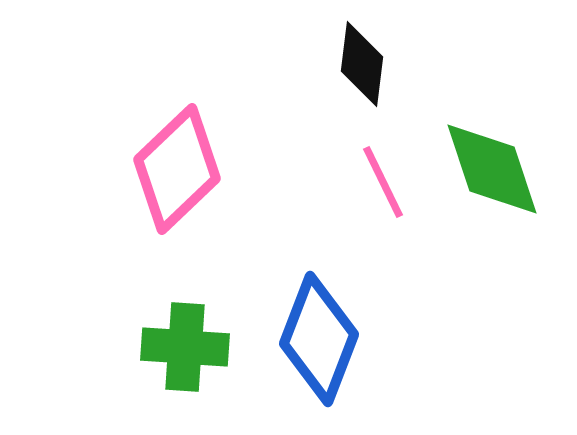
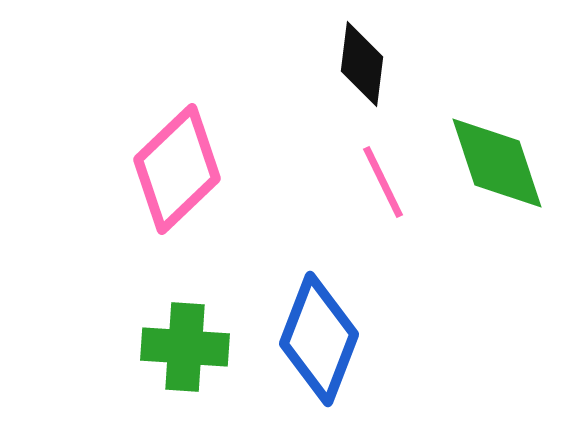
green diamond: moved 5 px right, 6 px up
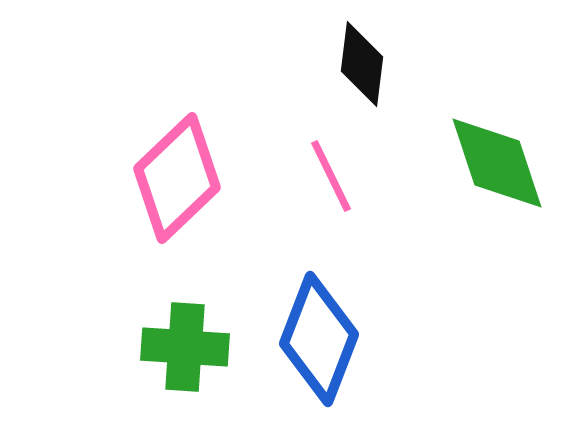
pink diamond: moved 9 px down
pink line: moved 52 px left, 6 px up
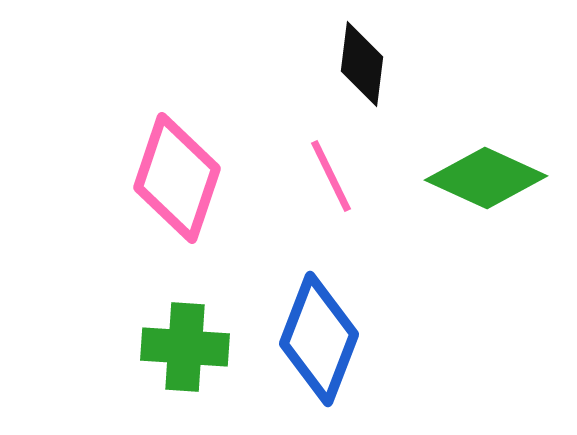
green diamond: moved 11 px left, 15 px down; rotated 47 degrees counterclockwise
pink diamond: rotated 28 degrees counterclockwise
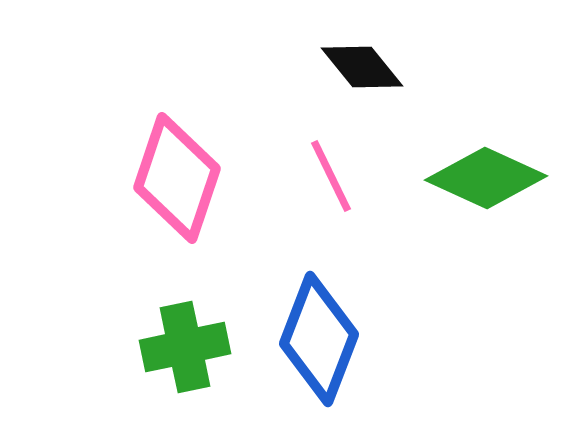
black diamond: moved 3 px down; rotated 46 degrees counterclockwise
green cross: rotated 16 degrees counterclockwise
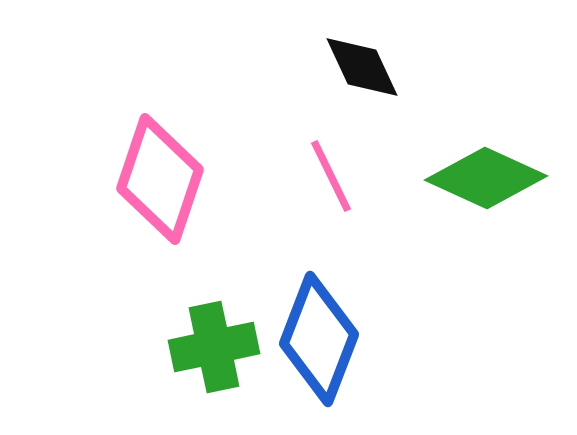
black diamond: rotated 14 degrees clockwise
pink diamond: moved 17 px left, 1 px down
green cross: moved 29 px right
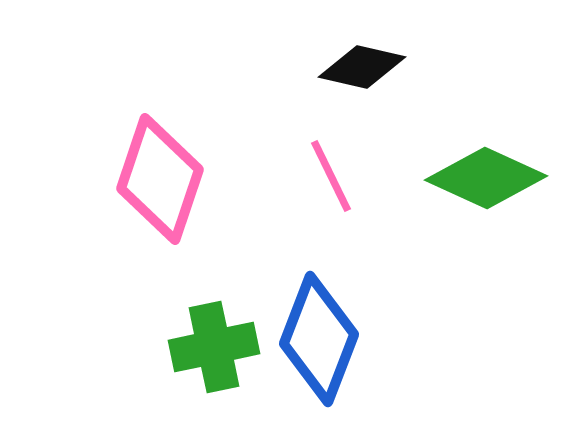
black diamond: rotated 52 degrees counterclockwise
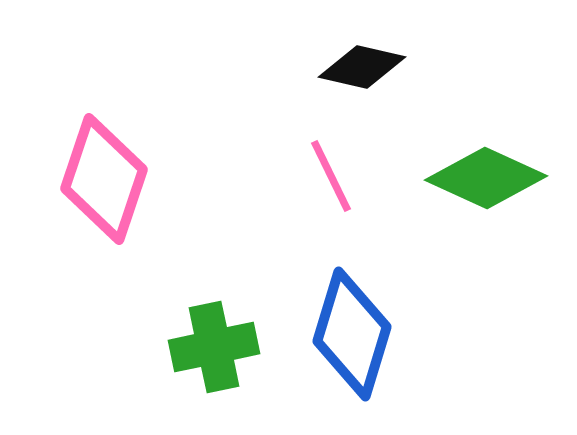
pink diamond: moved 56 px left
blue diamond: moved 33 px right, 5 px up; rotated 4 degrees counterclockwise
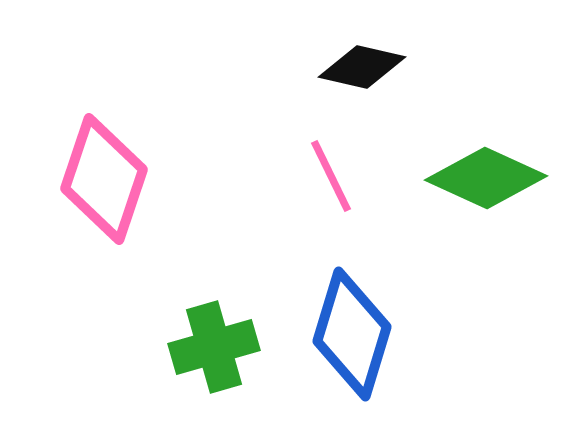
green cross: rotated 4 degrees counterclockwise
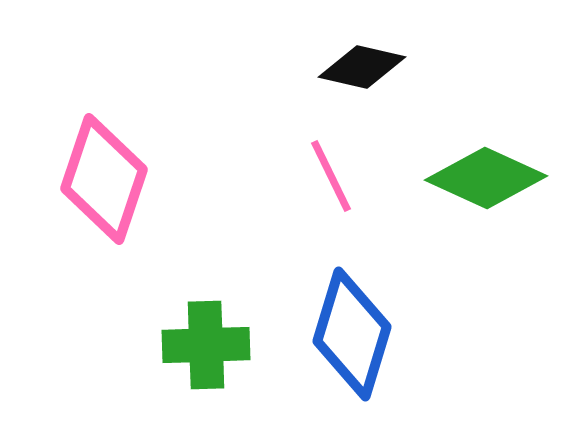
green cross: moved 8 px left, 2 px up; rotated 14 degrees clockwise
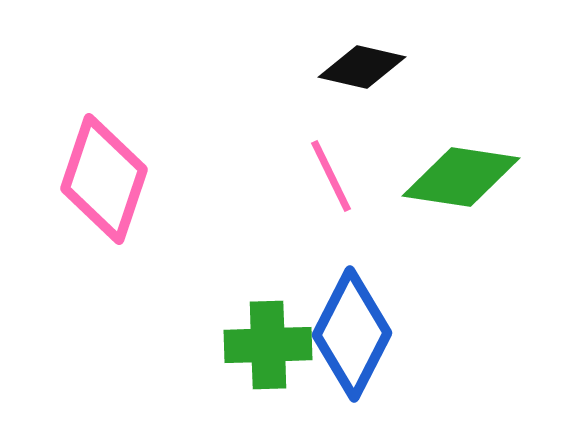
green diamond: moved 25 px left, 1 px up; rotated 16 degrees counterclockwise
blue diamond: rotated 10 degrees clockwise
green cross: moved 62 px right
